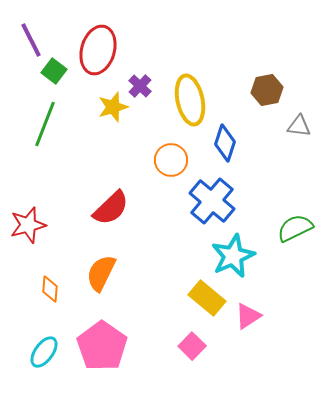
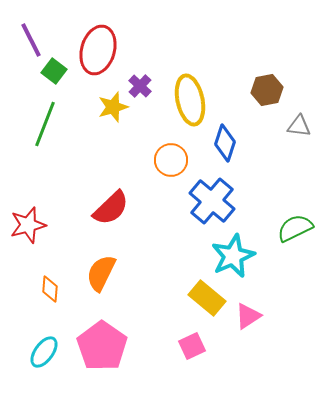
pink square: rotated 20 degrees clockwise
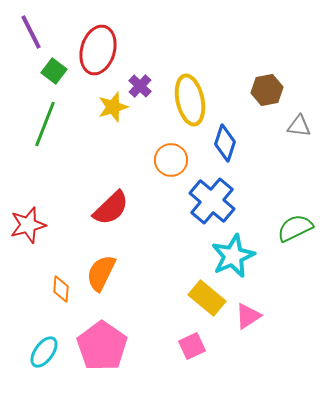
purple line: moved 8 px up
orange diamond: moved 11 px right
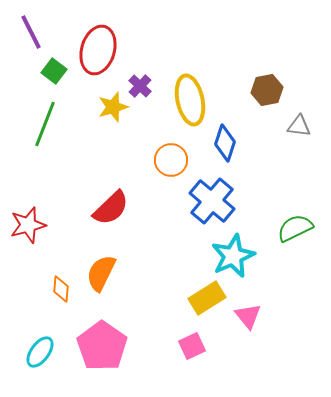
yellow rectangle: rotated 72 degrees counterclockwise
pink triangle: rotated 36 degrees counterclockwise
cyan ellipse: moved 4 px left
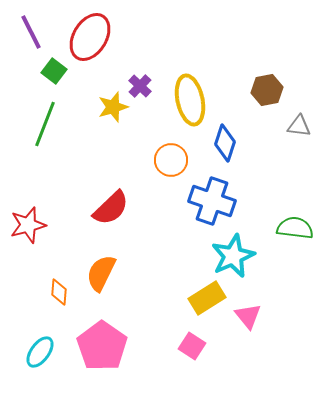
red ellipse: moved 8 px left, 13 px up; rotated 15 degrees clockwise
blue cross: rotated 21 degrees counterclockwise
green semicircle: rotated 33 degrees clockwise
orange diamond: moved 2 px left, 3 px down
pink square: rotated 32 degrees counterclockwise
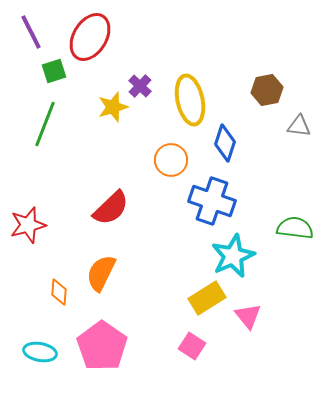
green square: rotated 35 degrees clockwise
cyan ellipse: rotated 64 degrees clockwise
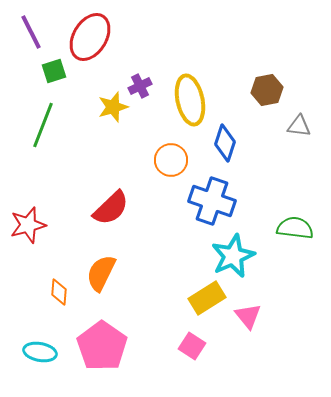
purple cross: rotated 20 degrees clockwise
green line: moved 2 px left, 1 px down
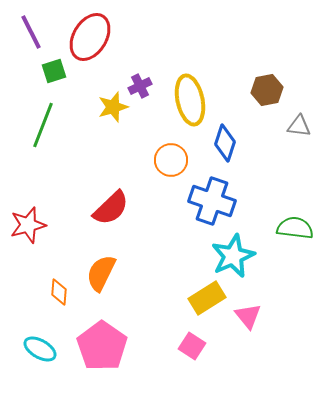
cyan ellipse: moved 3 px up; rotated 20 degrees clockwise
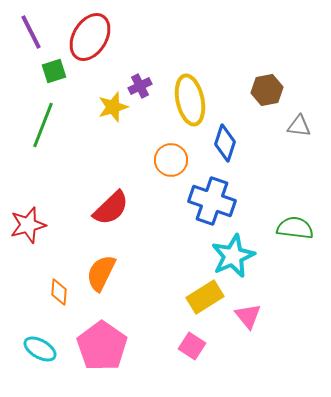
yellow rectangle: moved 2 px left, 1 px up
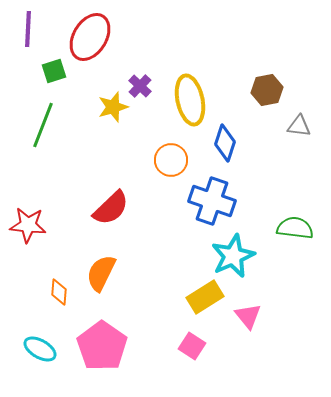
purple line: moved 3 px left, 3 px up; rotated 30 degrees clockwise
purple cross: rotated 20 degrees counterclockwise
red star: rotated 21 degrees clockwise
